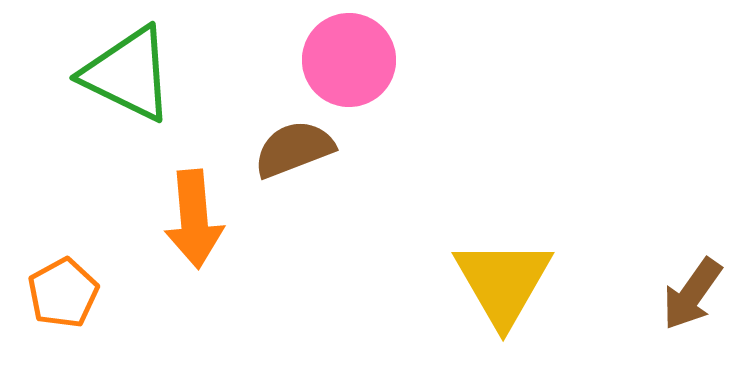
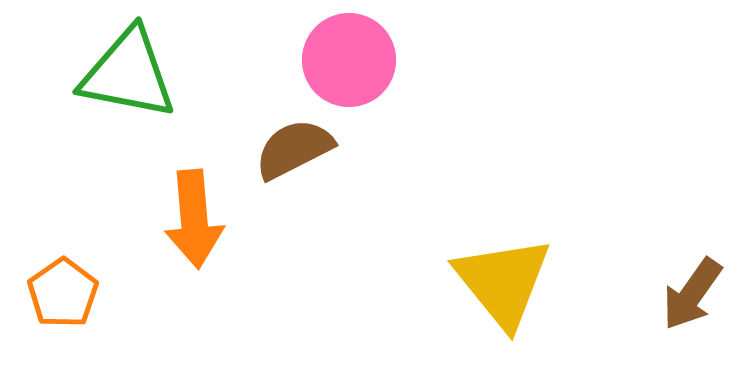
green triangle: rotated 15 degrees counterclockwise
brown semicircle: rotated 6 degrees counterclockwise
yellow triangle: rotated 9 degrees counterclockwise
orange pentagon: rotated 6 degrees counterclockwise
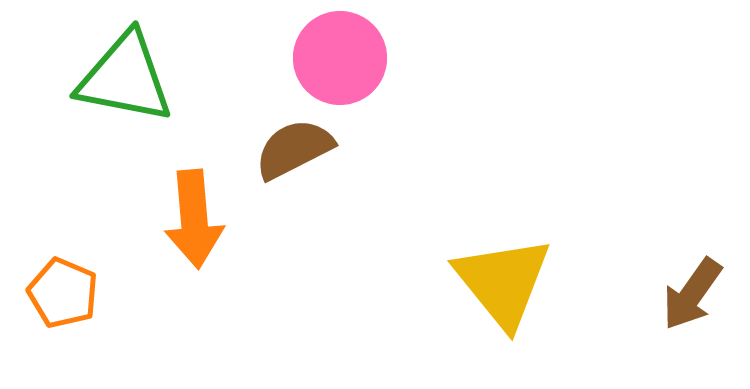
pink circle: moved 9 px left, 2 px up
green triangle: moved 3 px left, 4 px down
orange pentagon: rotated 14 degrees counterclockwise
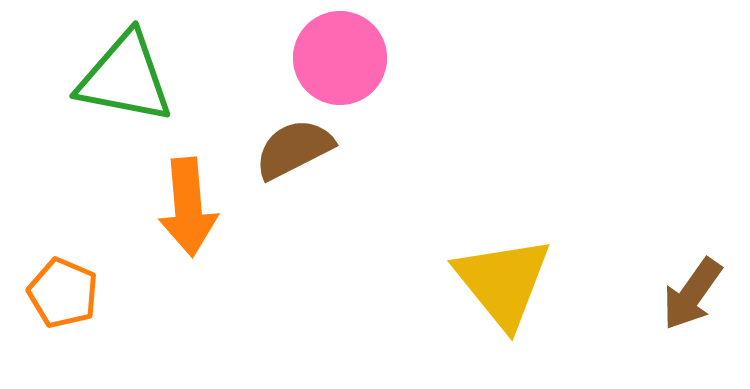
orange arrow: moved 6 px left, 12 px up
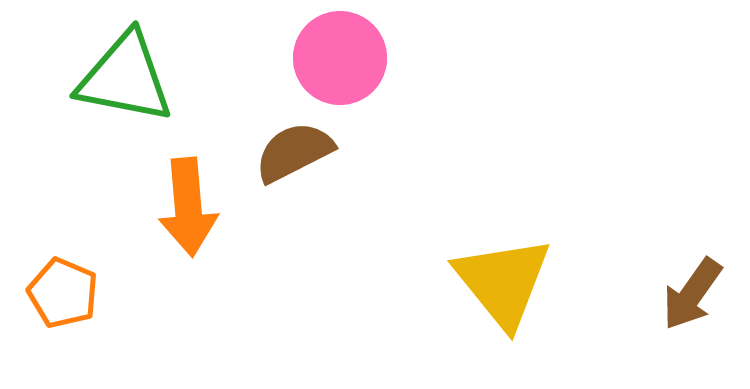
brown semicircle: moved 3 px down
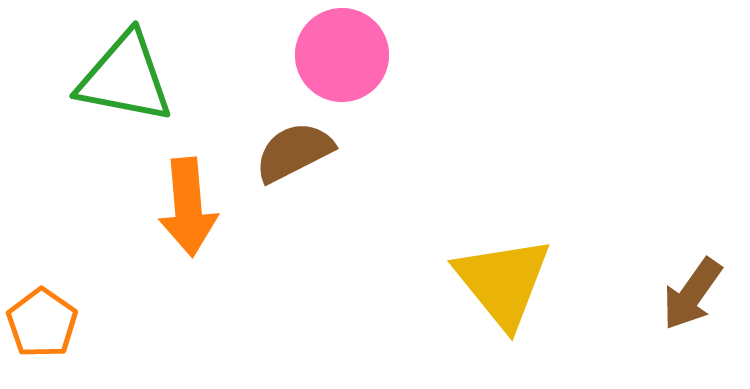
pink circle: moved 2 px right, 3 px up
orange pentagon: moved 21 px left, 30 px down; rotated 12 degrees clockwise
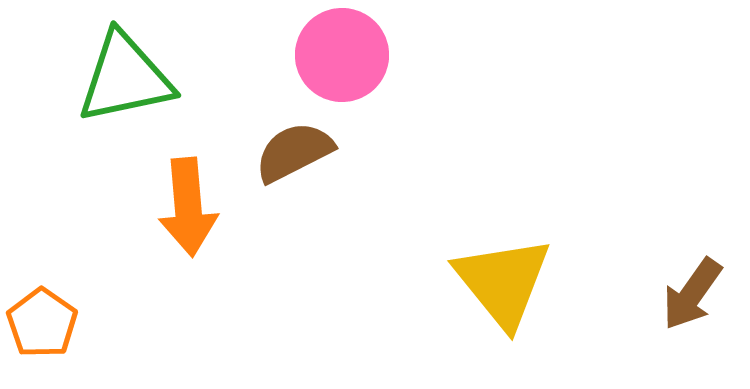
green triangle: rotated 23 degrees counterclockwise
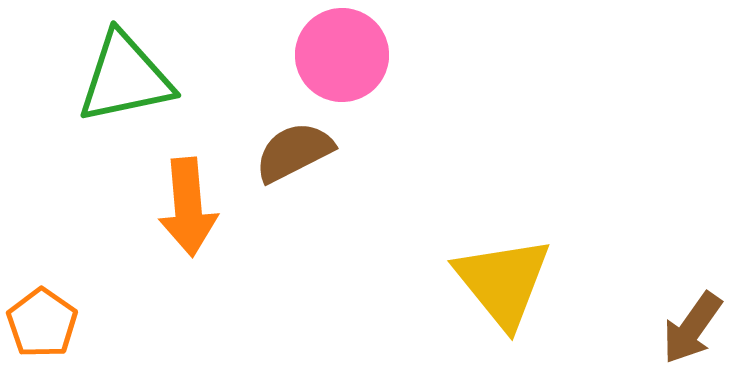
brown arrow: moved 34 px down
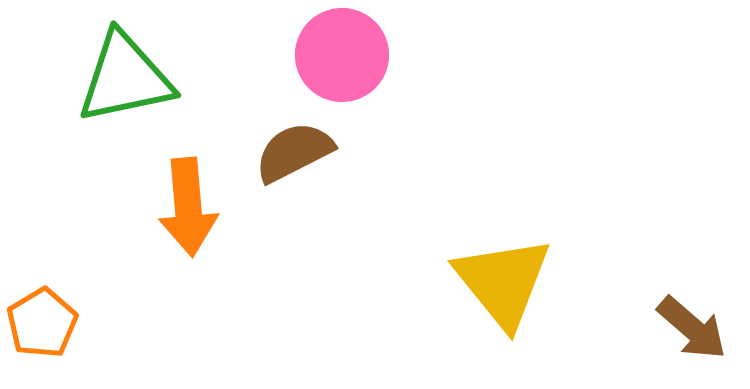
orange pentagon: rotated 6 degrees clockwise
brown arrow: rotated 84 degrees counterclockwise
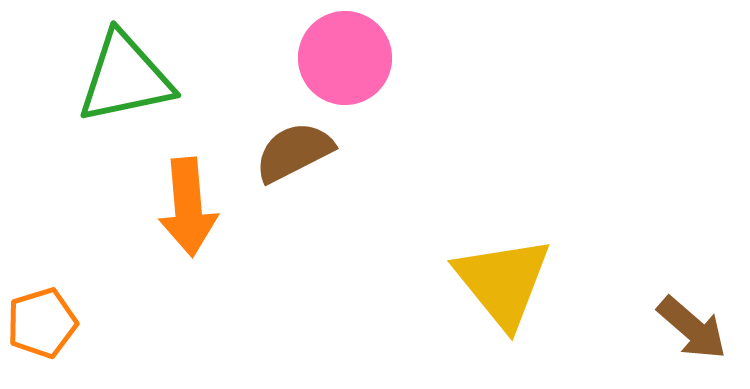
pink circle: moved 3 px right, 3 px down
orange pentagon: rotated 14 degrees clockwise
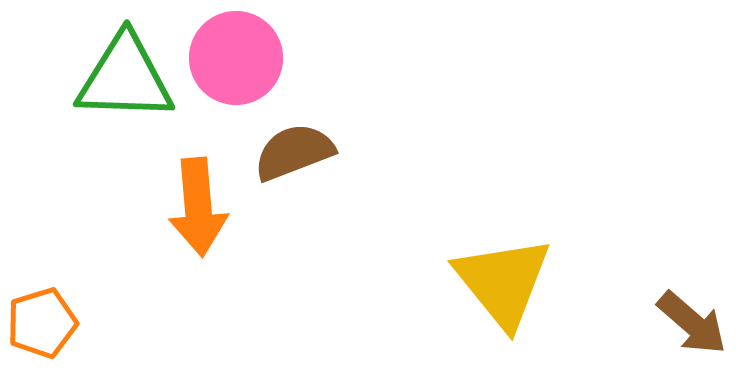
pink circle: moved 109 px left
green triangle: rotated 14 degrees clockwise
brown semicircle: rotated 6 degrees clockwise
orange arrow: moved 10 px right
brown arrow: moved 5 px up
